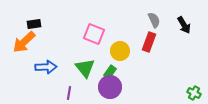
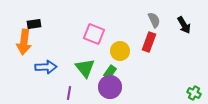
orange arrow: rotated 40 degrees counterclockwise
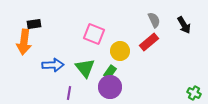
red rectangle: rotated 30 degrees clockwise
blue arrow: moved 7 px right, 2 px up
